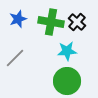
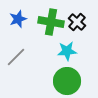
gray line: moved 1 px right, 1 px up
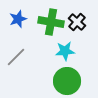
cyan star: moved 2 px left
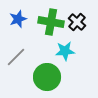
green circle: moved 20 px left, 4 px up
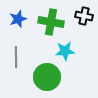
black cross: moved 7 px right, 6 px up; rotated 30 degrees counterclockwise
gray line: rotated 45 degrees counterclockwise
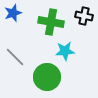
blue star: moved 5 px left, 6 px up
gray line: moved 1 px left; rotated 45 degrees counterclockwise
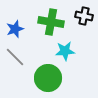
blue star: moved 2 px right, 16 px down
green circle: moved 1 px right, 1 px down
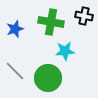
gray line: moved 14 px down
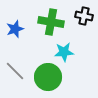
cyan star: moved 1 px left, 1 px down
green circle: moved 1 px up
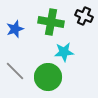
black cross: rotated 12 degrees clockwise
